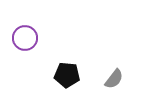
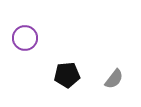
black pentagon: rotated 10 degrees counterclockwise
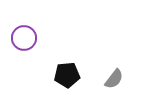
purple circle: moved 1 px left
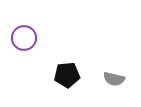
gray semicircle: rotated 65 degrees clockwise
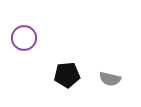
gray semicircle: moved 4 px left
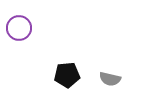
purple circle: moved 5 px left, 10 px up
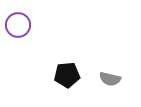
purple circle: moved 1 px left, 3 px up
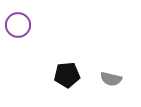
gray semicircle: moved 1 px right
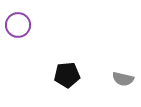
gray semicircle: moved 12 px right
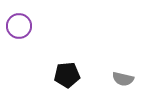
purple circle: moved 1 px right, 1 px down
